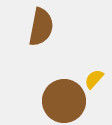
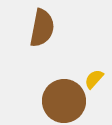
brown semicircle: moved 1 px right, 1 px down
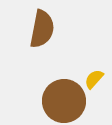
brown semicircle: moved 1 px down
